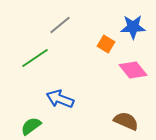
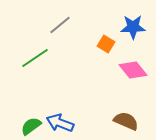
blue arrow: moved 24 px down
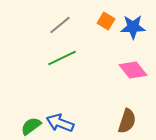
orange square: moved 23 px up
green line: moved 27 px right; rotated 8 degrees clockwise
brown semicircle: moved 1 px right; rotated 85 degrees clockwise
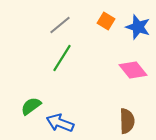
blue star: moved 5 px right; rotated 20 degrees clockwise
green line: rotated 32 degrees counterclockwise
brown semicircle: rotated 20 degrees counterclockwise
green semicircle: moved 20 px up
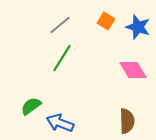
pink diamond: rotated 8 degrees clockwise
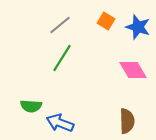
green semicircle: rotated 140 degrees counterclockwise
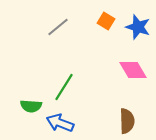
gray line: moved 2 px left, 2 px down
green line: moved 2 px right, 29 px down
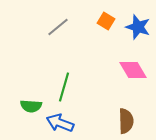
green line: rotated 16 degrees counterclockwise
brown semicircle: moved 1 px left
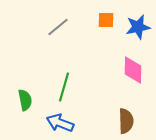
orange square: moved 1 px up; rotated 30 degrees counterclockwise
blue star: rotated 30 degrees counterclockwise
pink diamond: rotated 32 degrees clockwise
green semicircle: moved 6 px left, 6 px up; rotated 105 degrees counterclockwise
